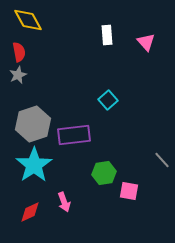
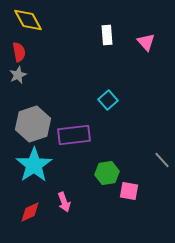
green hexagon: moved 3 px right
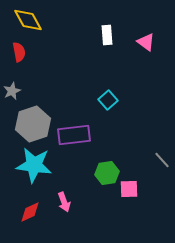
pink triangle: rotated 12 degrees counterclockwise
gray star: moved 6 px left, 16 px down
cyan star: rotated 30 degrees counterclockwise
pink square: moved 2 px up; rotated 12 degrees counterclockwise
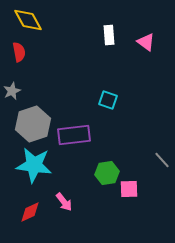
white rectangle: moved 2 px right
cyan square: rotated 30 degrees counterclockwise
pink arrow: rotated 18 degrees counterclockwise
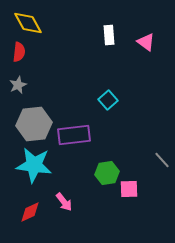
yellow diamond: moved 3 px down
red semicircle: rotated 18 degrees clockwise
gray star: moved 6 px right, 6 px up
cyan square: rotated 30 degrees clockwise
gray hexagon: moved 1 px right; rotated 12 degrees clockwise
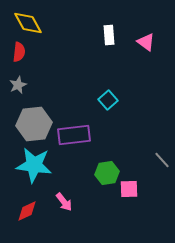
red diamond: moved 3 px left, 1 px up
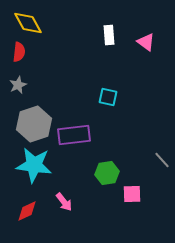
cyan square: moved 3 px up; rotated 36 degrees counterclockwise
gray hexagon: rotated 12 degrees counterclockwise
pink square: moved 3 px right, 5 px down
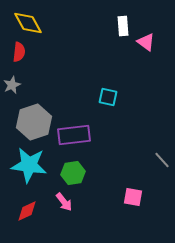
white rectangle: moved 14 px right, 9 px up
gray star: moved 6 px left
gray hexagon: moved 2 px up
cyan star: moved 5 px left
green hexagon: moved 34 px left
pink square: moved 1 px right, 3 px down; rotated 12 degrees clockwise
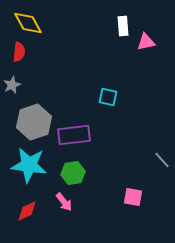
pink triangle: rotated 48 degrees counterclockwise
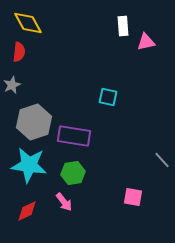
purple rectangle: moved 1 px down; rotated 16 degrees clockwise
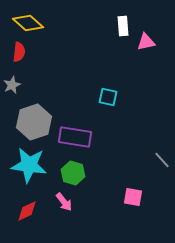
yellow diamond: rotated 20 degrees counterclockwise
purple rectangle: moved 1 px right, 1 px down
green hexagon: rotated 25 degrees clockwise
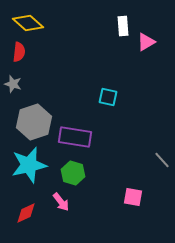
pink triangle: rotated 18 degrees counterclockwise
gray star: moved 1 px right, 1 px up; rotated 30 degrees counterclockwise
cyan star: rotated 21 degrees counterclockwise
pink arrow: moved 3 px left
red diamond: moved 1 px left, 2 px down
